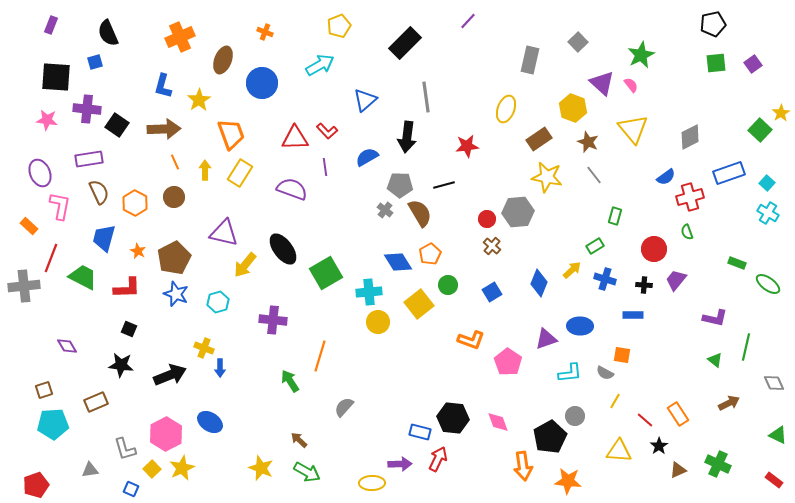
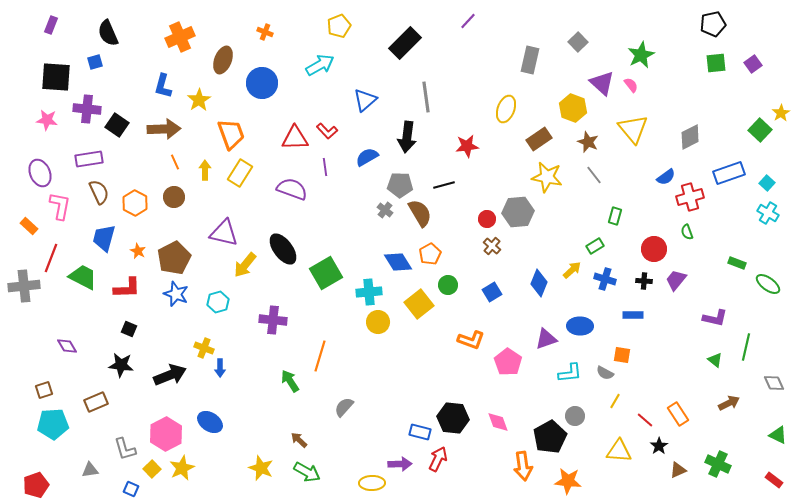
black cross at (644, 285): moved 4 px up
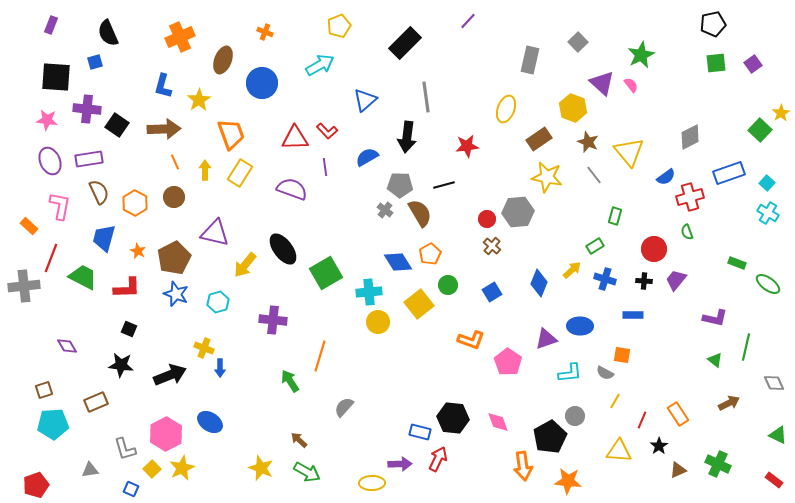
yellow triangle at (633, 129): moved 4 px left, 23 px down
purple ellipse at (40, 173): moved 10 px right, 12 px up
purple triangle at (224, 233): moved 9 px left
red line at (645, 420): moved 3 px left; rotated 72 degrees clockwise
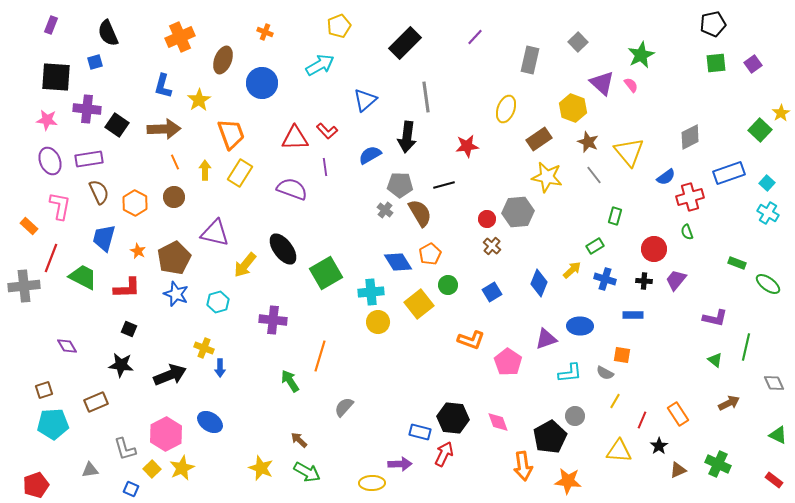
purple line at (468, 21): moved 7 px right, 16 px down
blue semicircle at (367, 157): moved 3 px right, 2 px up
cyan cross at (369, 292): moved 2 px right
red arrow at (438, 459): moved 6 px right, 5 px up
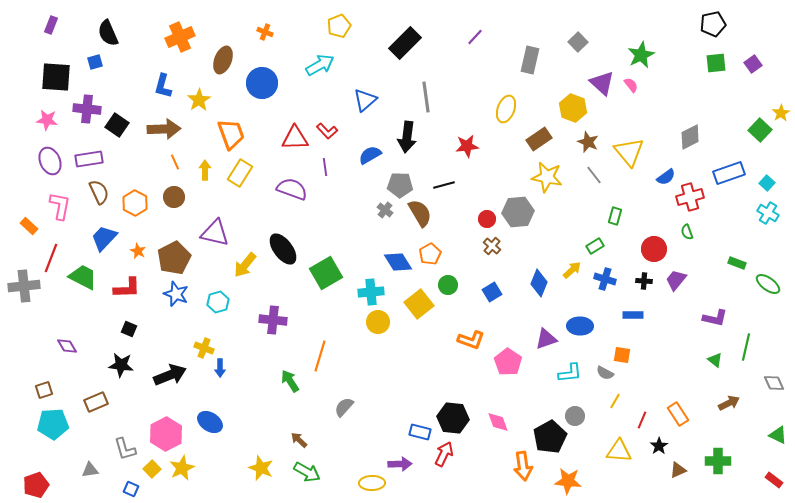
blue trapezoid at (104, 238): rotated 28 degrees clockwise
green cross at (718, 464): moved 3 px up; rotated 25 degrees counterclockwise
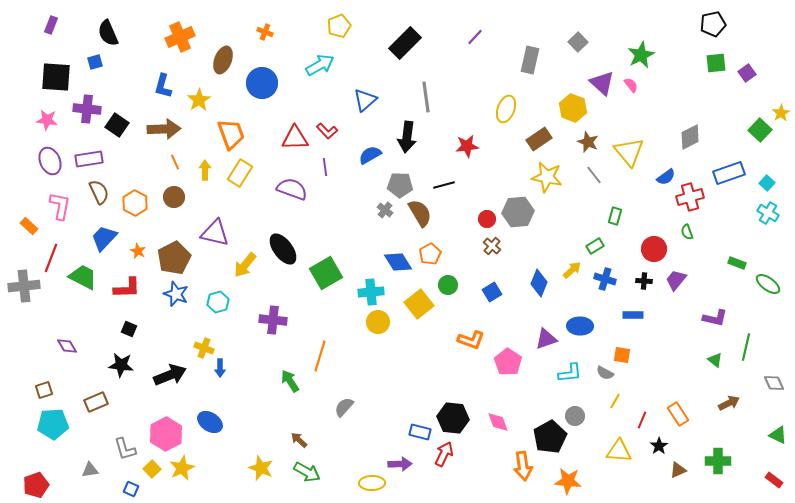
purple square at (753, 64): moved 6 px left, 9 px down
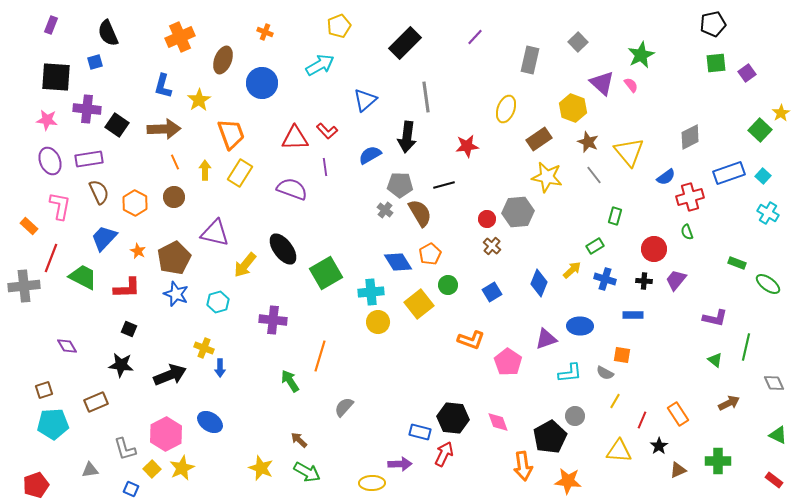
cyan square at (767, 183): moved 4 px left, 7 px up
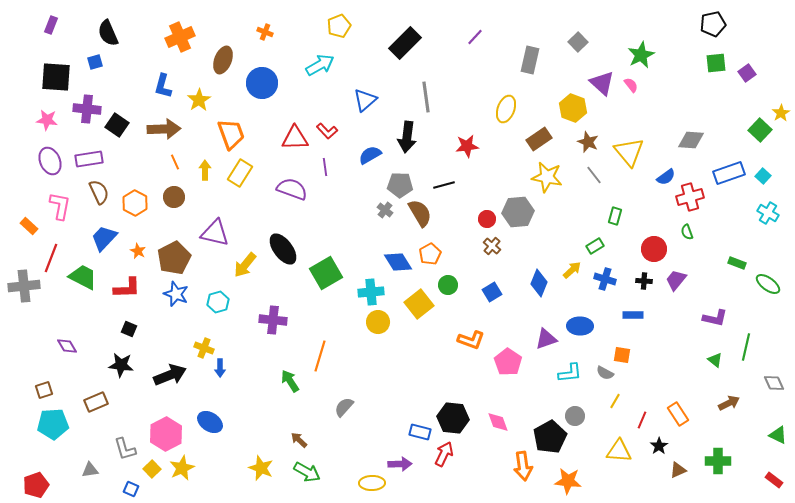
gray diamond at (690, 137): moved 1 px right, 3 px down; rotated 32 degrees clockwise
